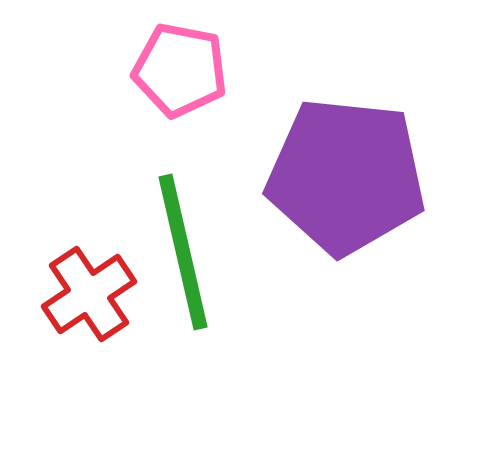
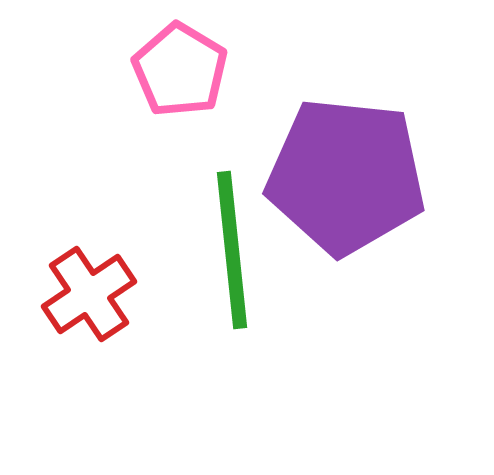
pink pentagon: rotated 20 degrees clockwise
green line: moved 49 px right, 2 px up; rotated 7 degrees clockwise
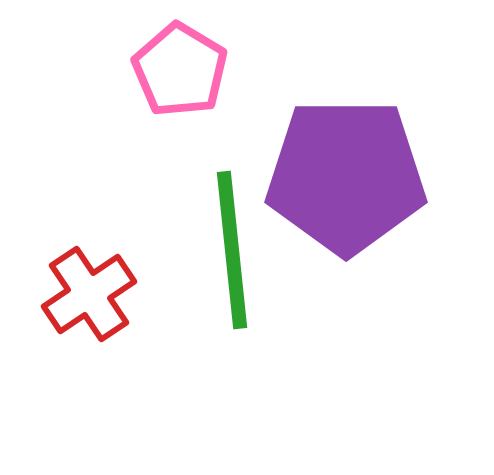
purple pentagon: rotated 6 degrees counterclockwise
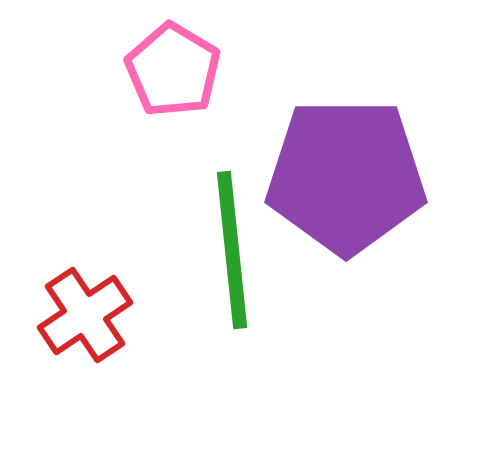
pink pentagon: moved 7 px left
red cross: moved 4 px left, 21 px down
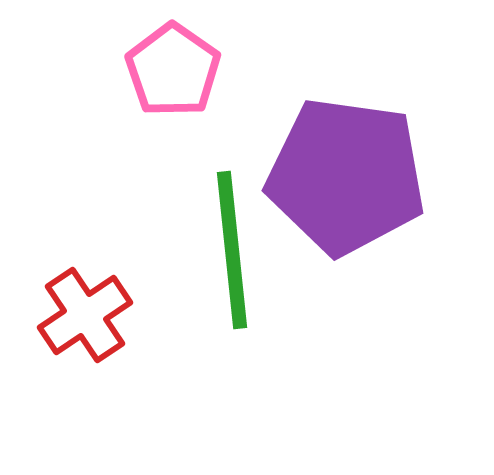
pink pentagon: rotated 4 degrees clockwise
purple pentagon: rotated 8 degrees clockwise
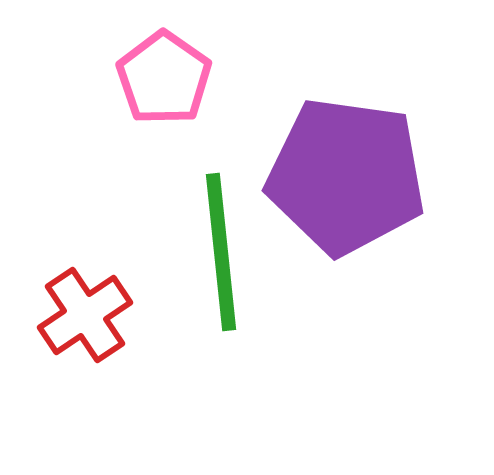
pink pentagon: moved 9 px left, 8 px down
green line: moved 11 px left, 2 px down
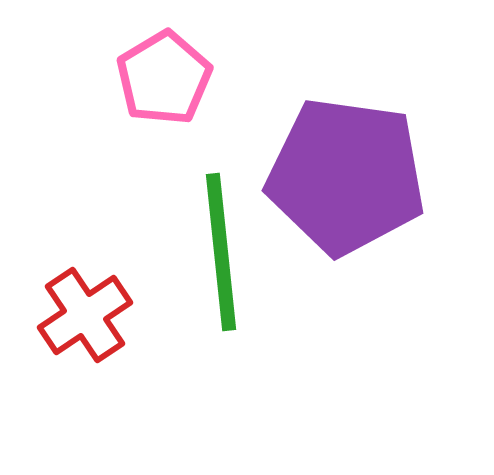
pink pentagon: rotated 6 degrees clockwise
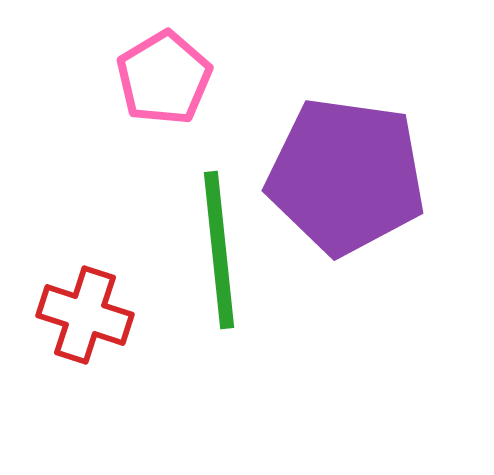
green line: moved 2 px left, 2 px up
red cross: rotated 38 degrees counterclockwise
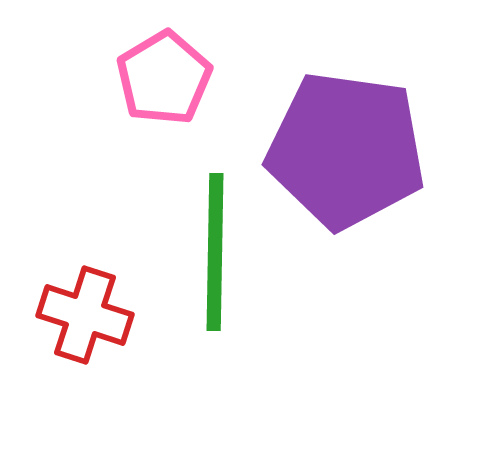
purple pentagon: moved 26 px up
green line: moved 4 px left, 2 px down; rotated 7 degrees clockwise
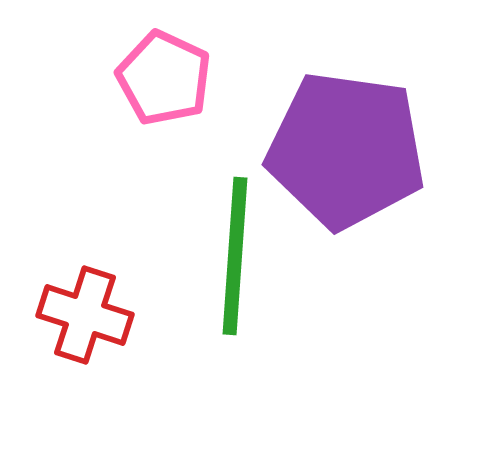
pink pentagon: rotated 16 degrees counterclockwise
green line: moved 20 px right, 4 px down; rotated 3 degrees clockwise
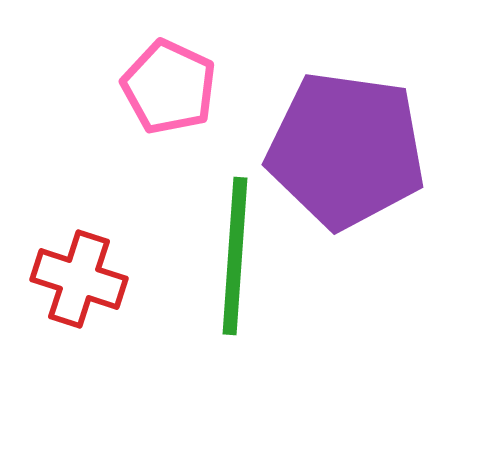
pink pentagon: moved 5 px right, 9 px down
red cross: moved 6 px left, 36 px up
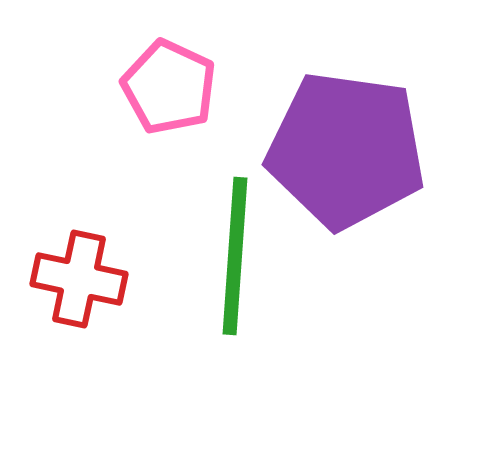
red cross: rotated 6 degrees counterclockwise
